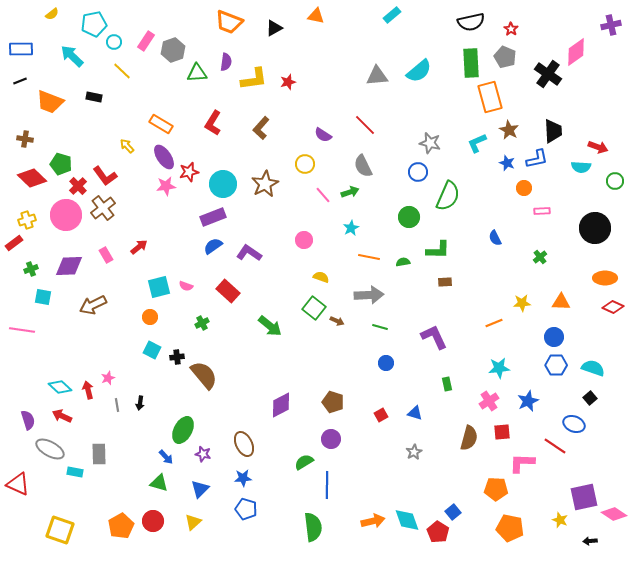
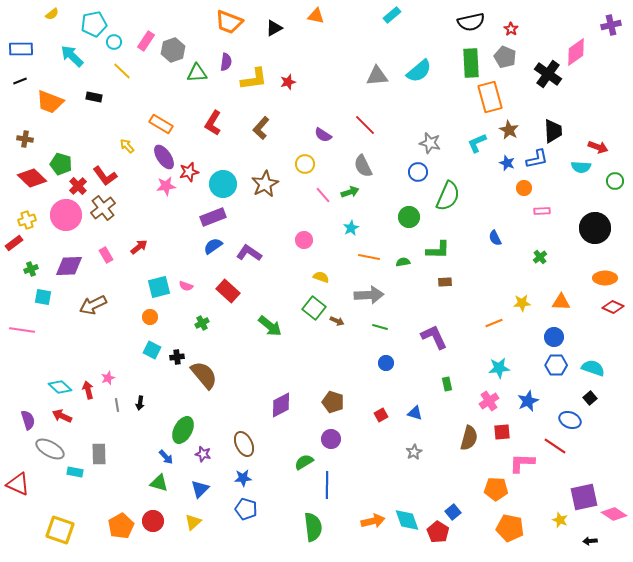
blue ellipse at (574, 424): moved 4 px left, 4 px up
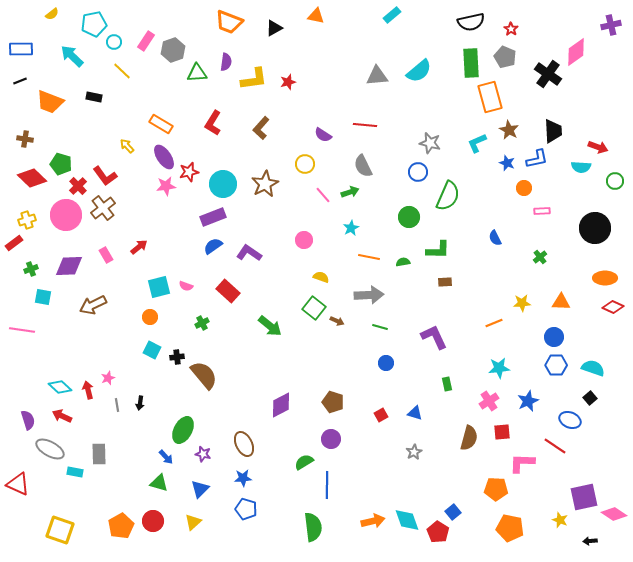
red line at (365, 125): rotated 40 degrees counterclockwise
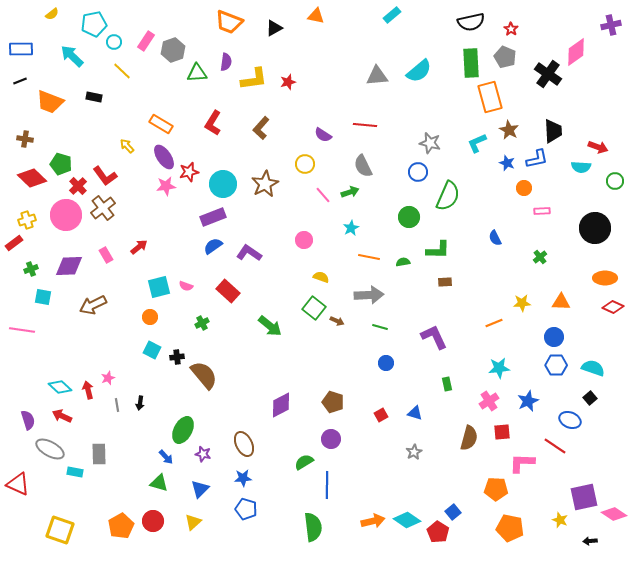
cyan diamond at (407, 520): rotated 36 degrees counterclockwise
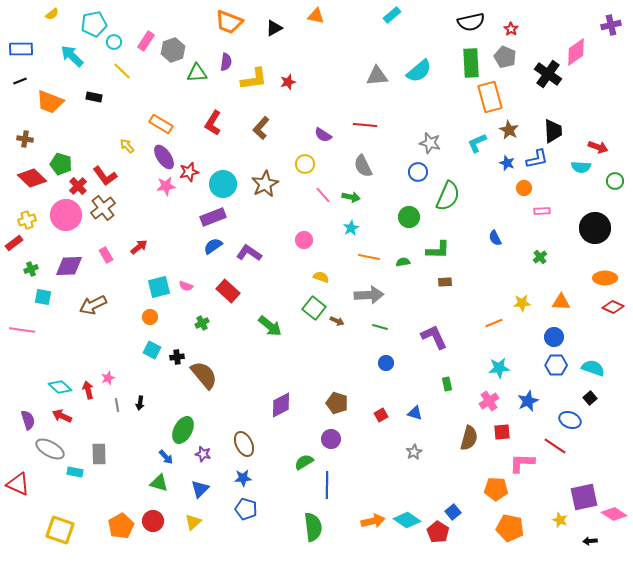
green arrow at (350, 192): moved 1 px right, 5 px down; rotated 30 degrees clockwise
brown pentagon at (333, 402): moved 4 px right, 1 px down
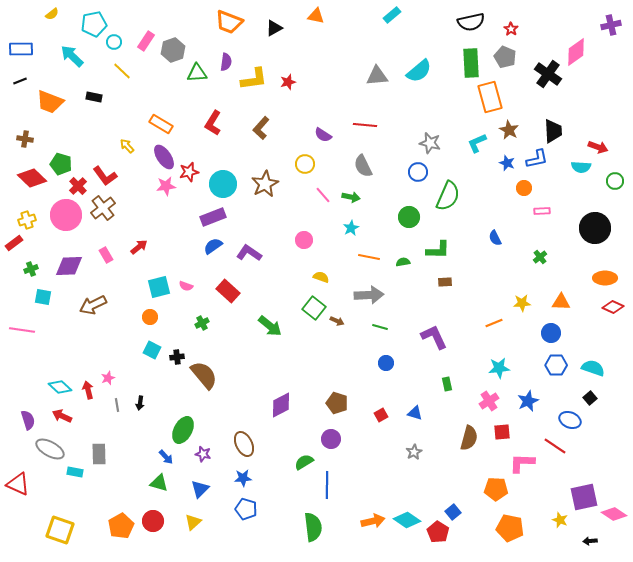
blue circle at (554, 337): moved 3 px left, 4 px up
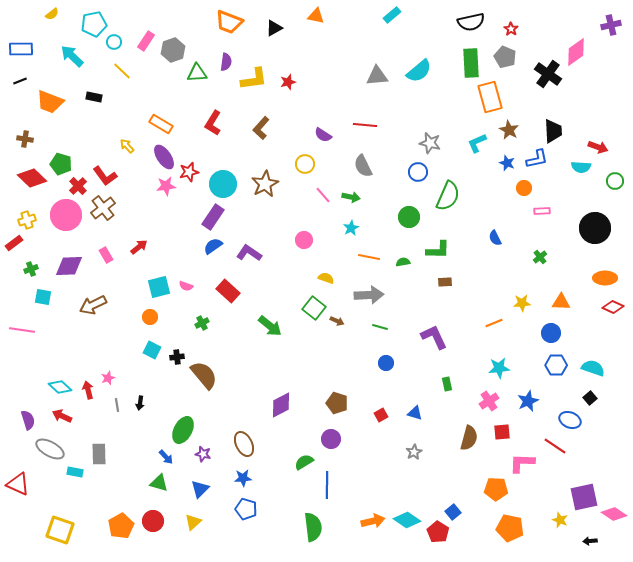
purple rectangle at (213, 217): rotated 35 degrees counterclockwise
yellow semicircle at (321, 277): moved 5 px right, 1 px down
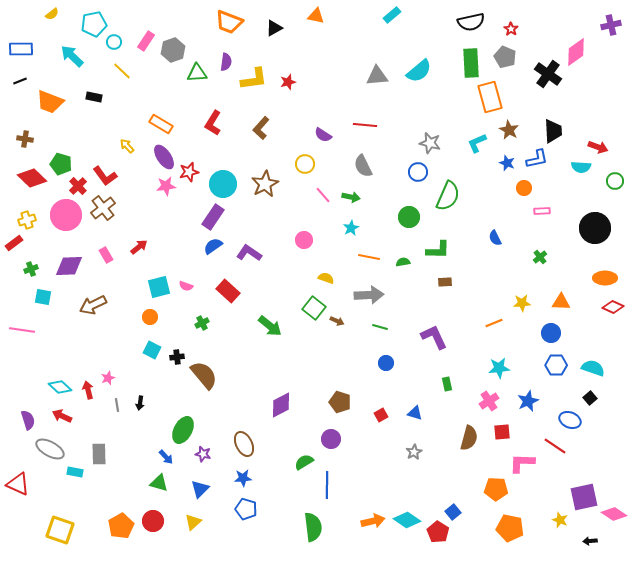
brown pentagon at (337, 403): moved 3 px right, 1 px up
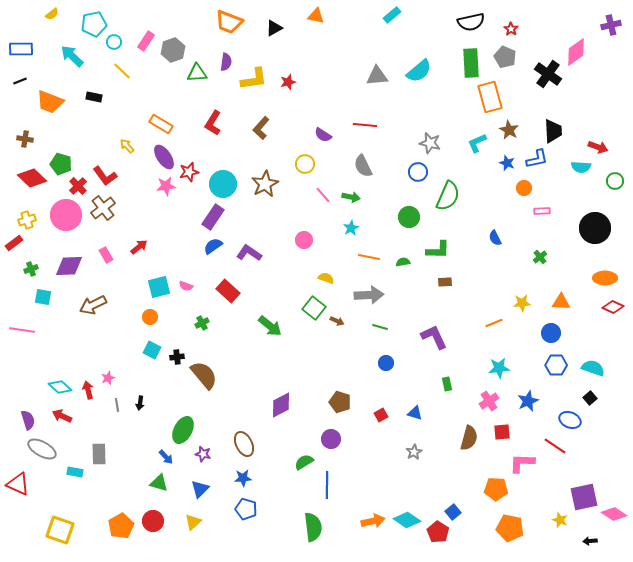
gray ellipse at (50, 449): moved 8 px left
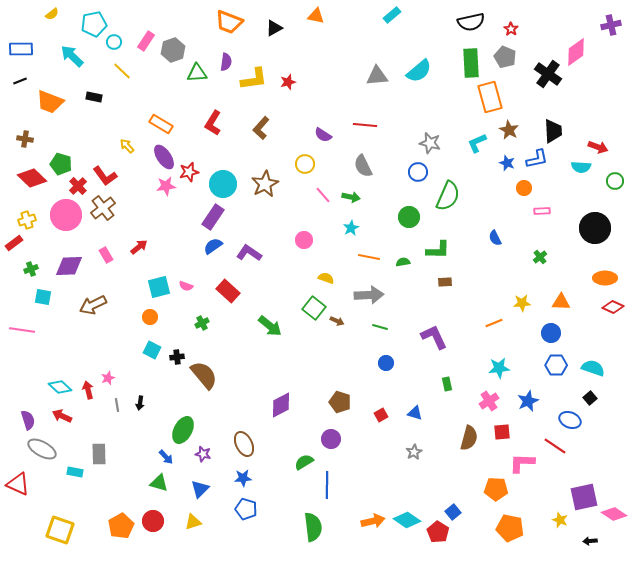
yellow triangle at (193, 522): rotated 24 degrees clockwise
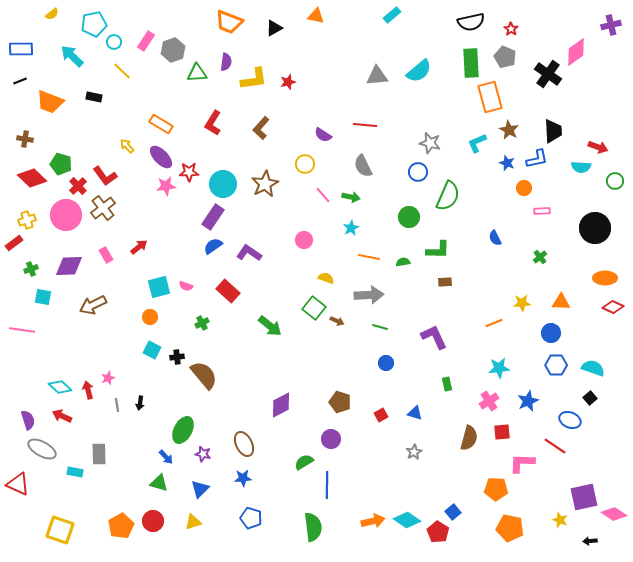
purple ellipse at (164, 157): moved 3 px left; rotated 10 degrees counterclockwise
red star at (189, 172): rotated 12 degrees clockwise
blue pentagon at (246, 509): moved 5 px right, 9 px down
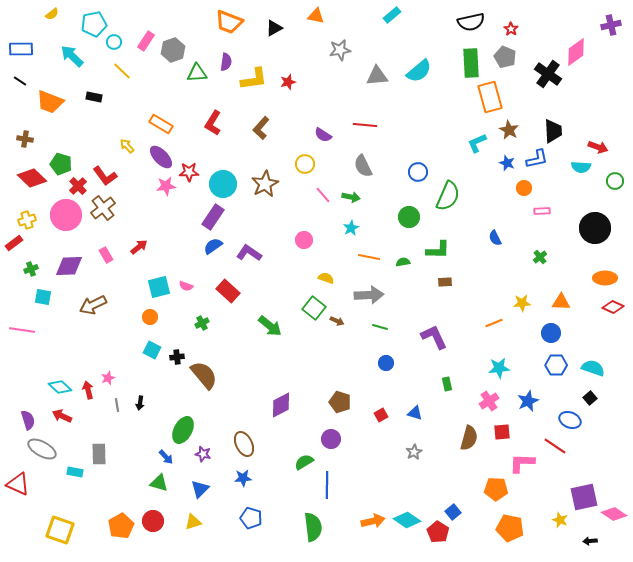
black line at (20, 81): rotated 56 degrees clockwise
gray star at (430, 143): moved 90 px left, 93 px up; rotated 25 degrees counterclockwise
